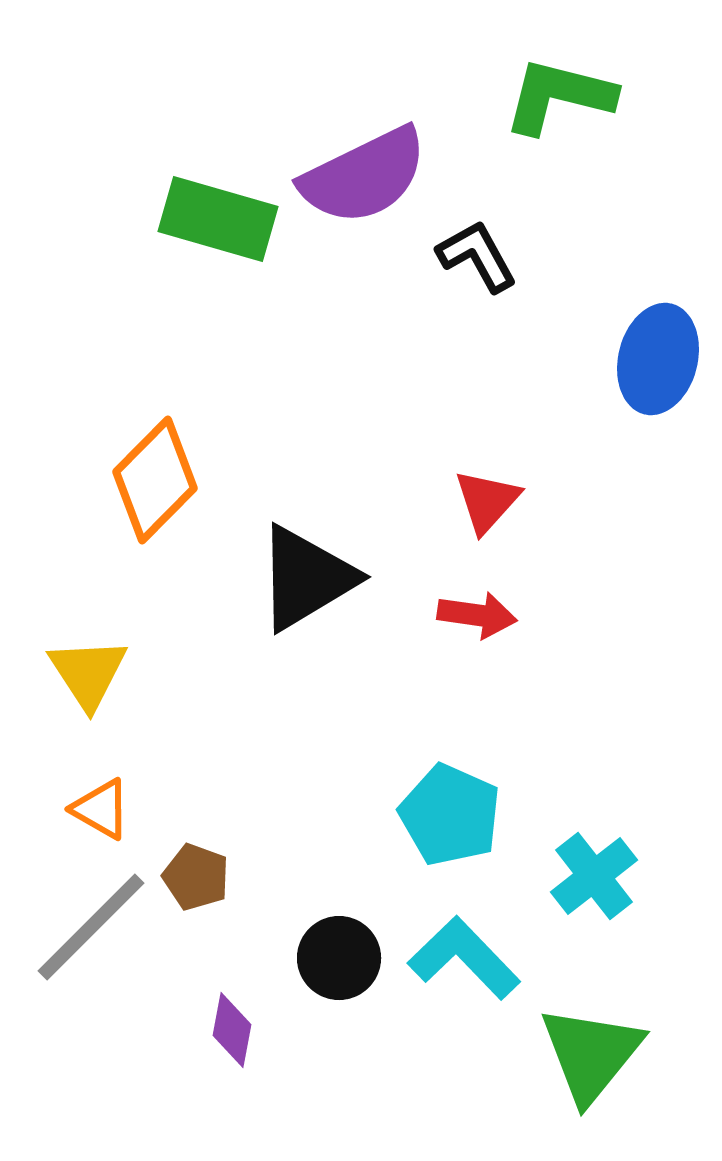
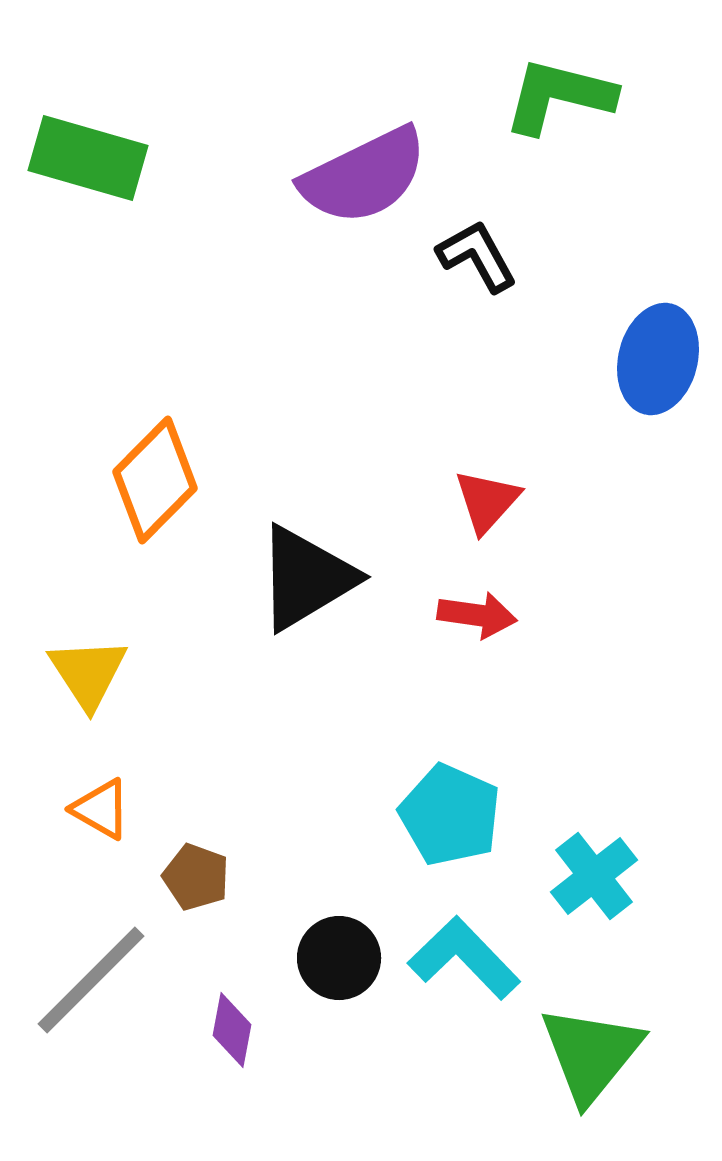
green rectangle: moved 130 px left, 61 px up
gray line: moved 53 px down
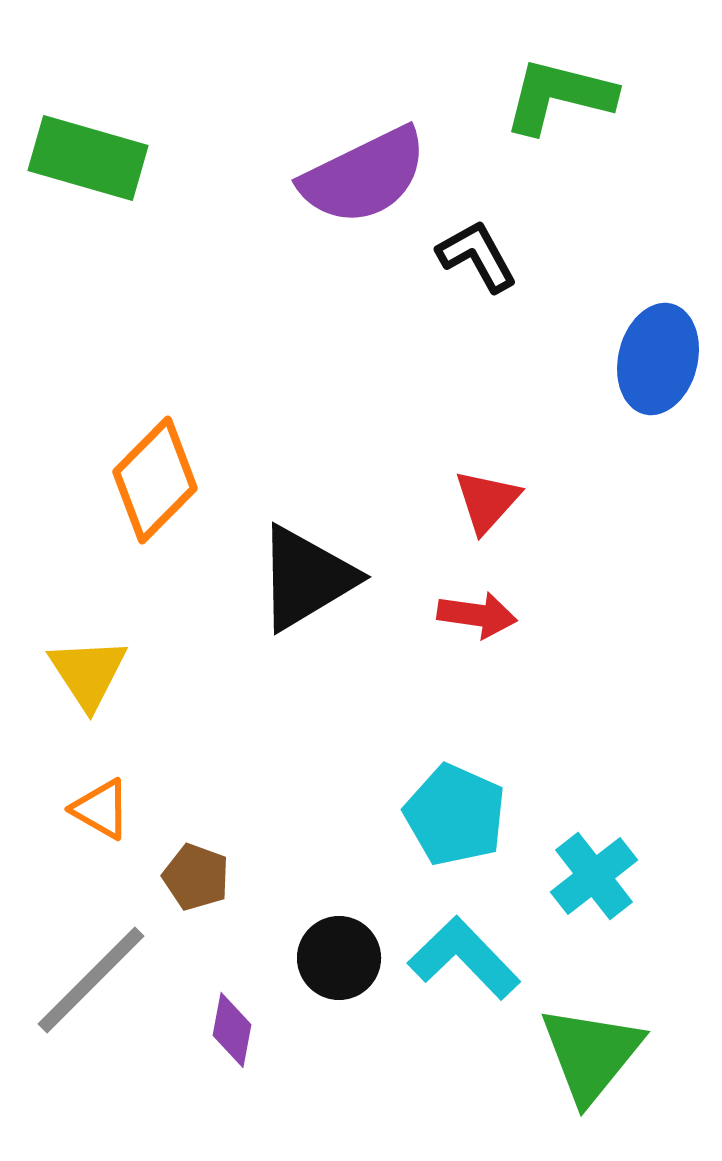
cyan pentagon: moved 5 px right
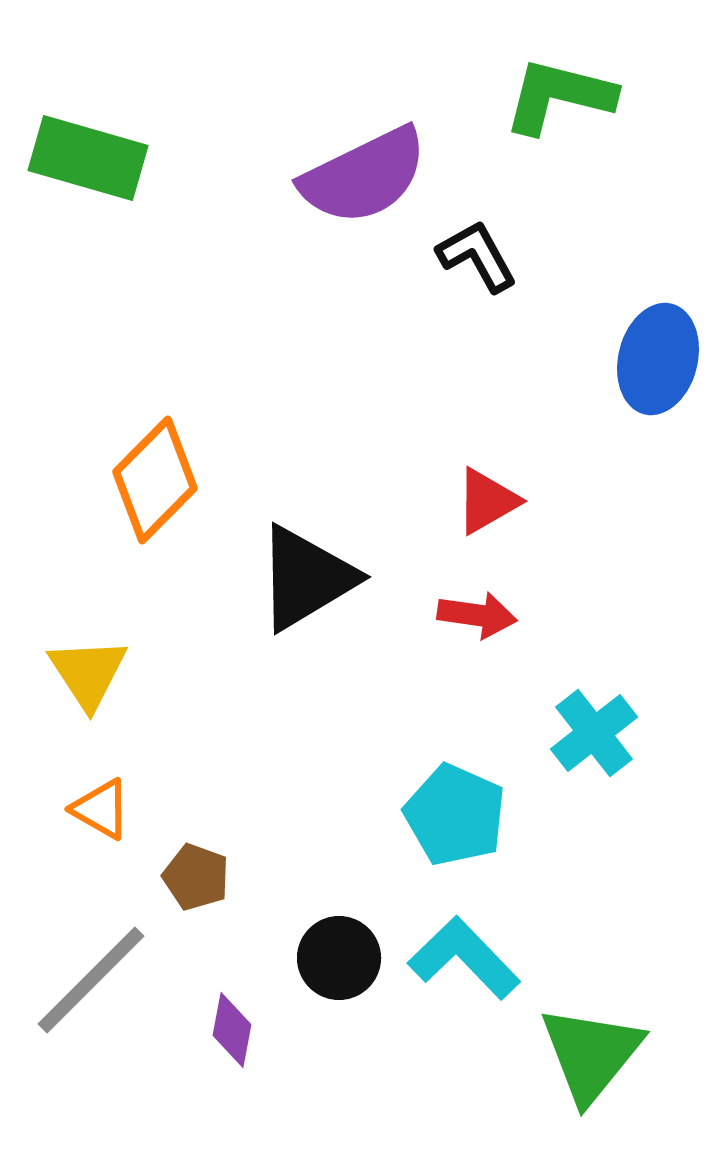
red triangle: rotated 18 degrees clockwise
cyan cross: moved 143 px up
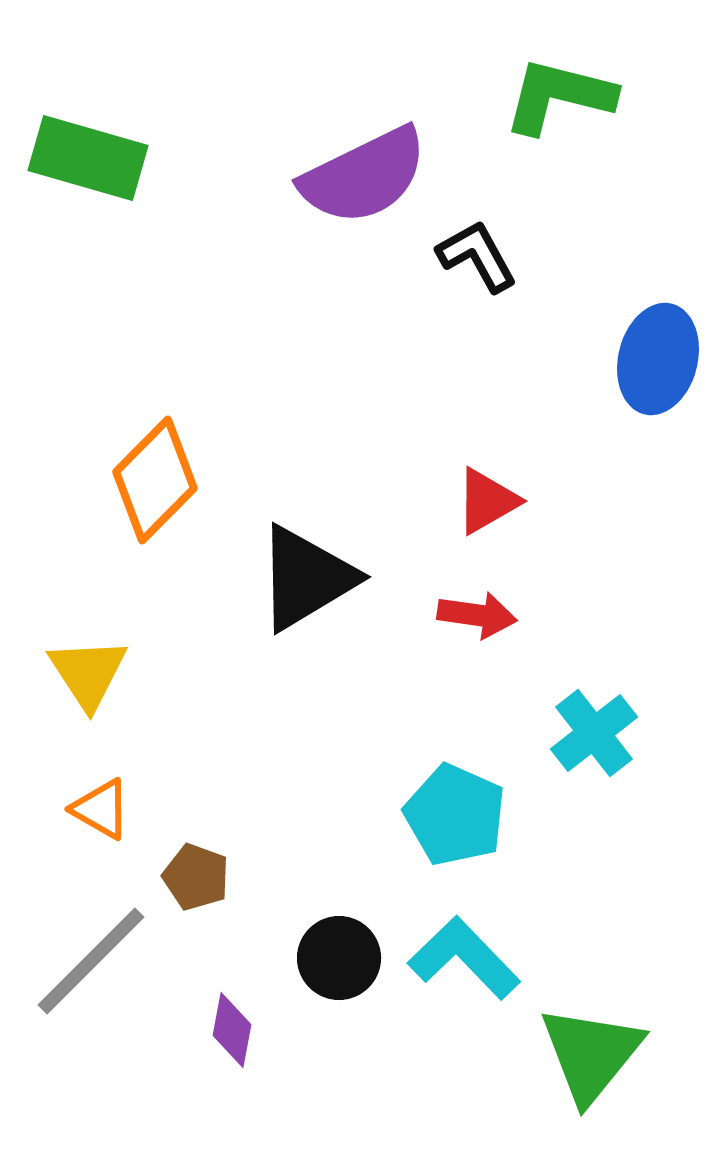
gray line: moved 19 px up
